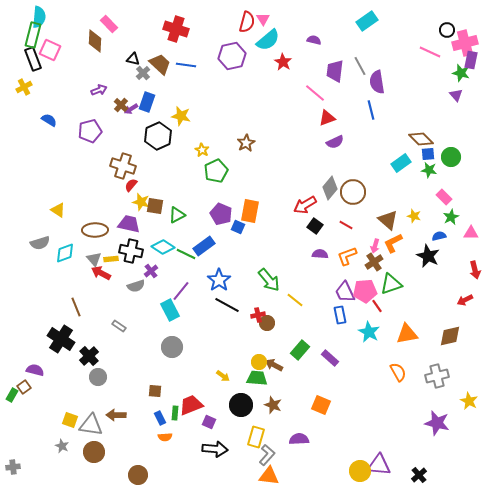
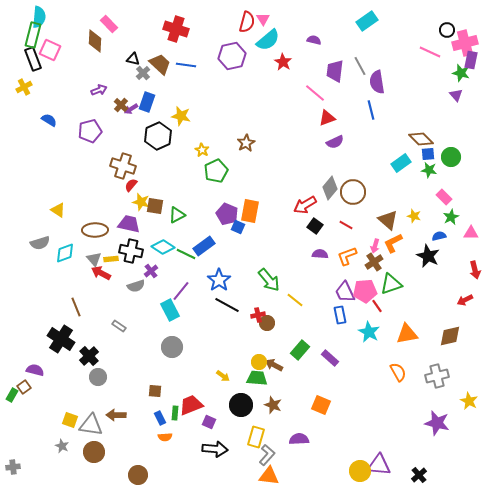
purple pentagon at (221, 214): moved 6 px right
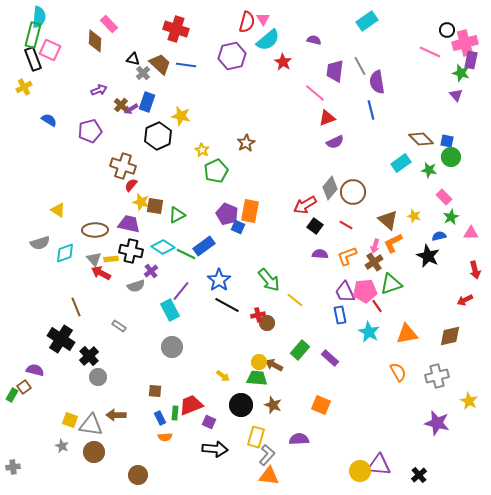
blue square at (428, 154): moved 19 px right, 13 px up; rotated 16 degrees clockwise
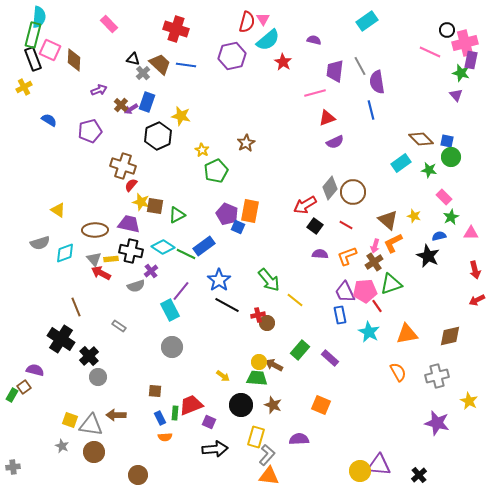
brown diamond at (95, 41): moved 21 px left, 19 px down
pink line at (315, 93): rotated 55 degrees counterclockwise
red arrow at (465, 300): moved 12 px right
black arrow at (215, 449): rotated 10 degrees counterclockwise
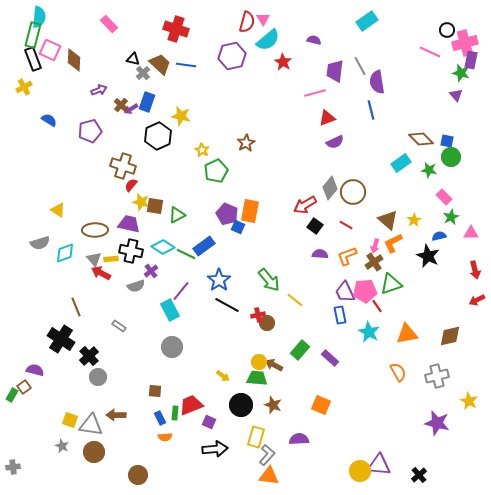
yellow star at (414, 216): moved 4 px down; rotated 24 degrees clockwise
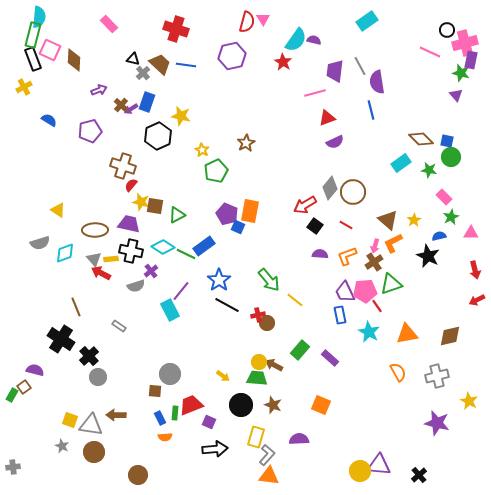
cyan semicircle at (268, 40): moved 28 px right; rotated 15 degrees counterclockwise
gray circle at (172, 347): moved 2 px left, 27 px down
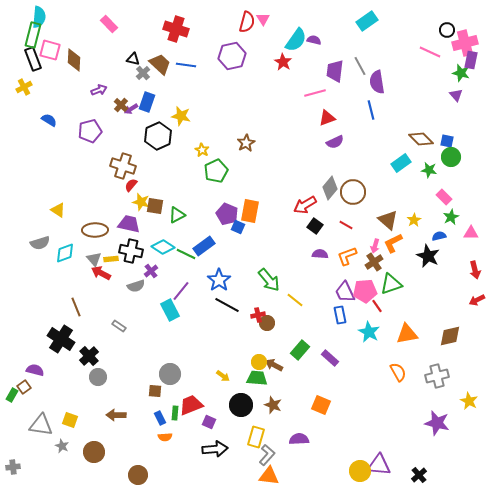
pink square at (50, 50): rotated 10 degrees counterclockwise
gray triangle at (91, 425): moved 50 px left
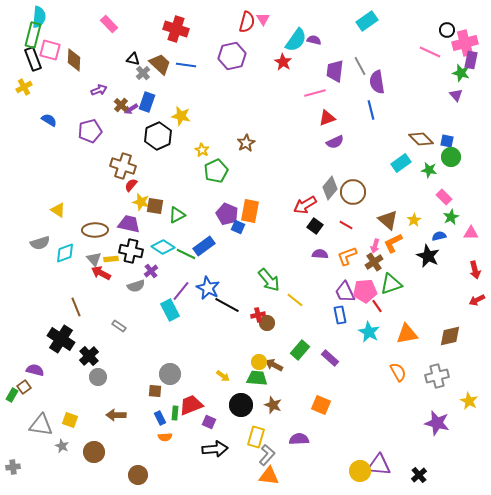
blue star at (219, 280): moved 11 px left, 8 px down; rotated 10 degrees counterclockwise
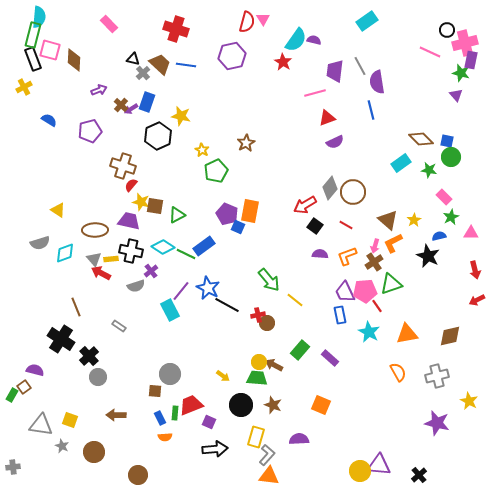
purple trapezoid at (129, 224): moved 3 px up
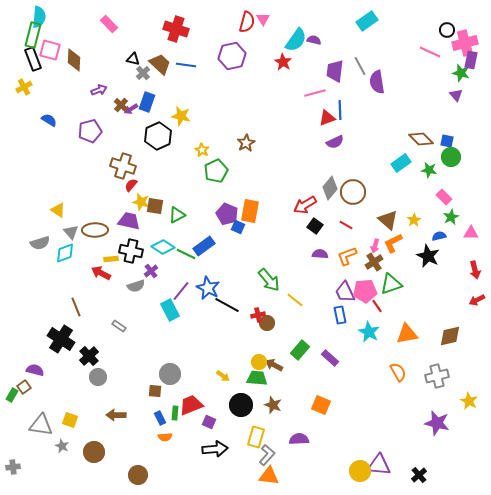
blue line at (371, 110): moved 31 px left; rotated 12 degrees clockwise
gray triangle at (94, 259): moved 23 px left, 27 px up
